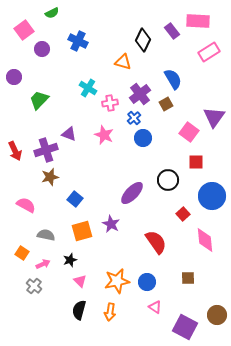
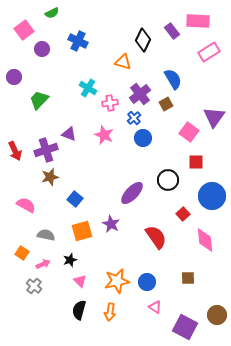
red semicircle at (156, 242): moved 5 px up
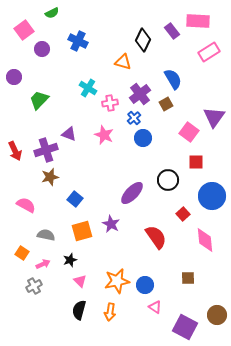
blue circle at (147, 282): moved 2 px left, 3 px down
gray cross at (34, 286): rotated 21 degrees clockwise
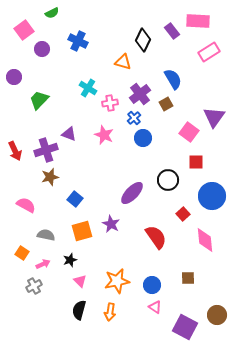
blue circle at (145, 285): moved 7 px right
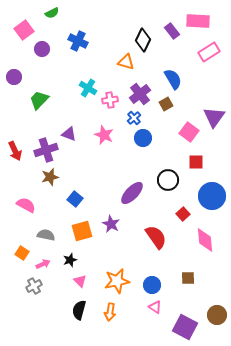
orange triangle at (123, 62): moved 3 px right
pink cross at (110, 103): moved 3 px up
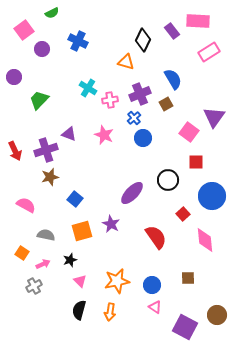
purple cross at (140, 94): rotated 15 degrees clockwise
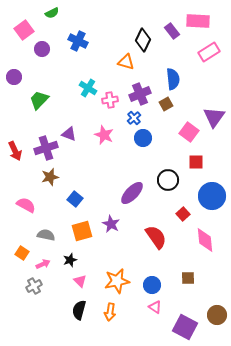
blue semicircle at (173, 79): rotated 25 degrees clockwise
purple cross at (46, 150): moved 2 px up
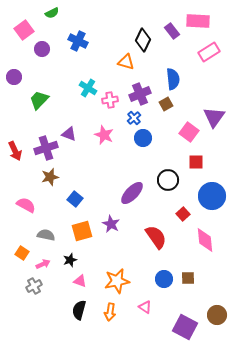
pink triangle at (80, 281): rotated 24 degrees counterclockwise
blue circle at (152, 285): moved 12 px right, 6 px up
pink triangle at (155, 307): moved 10 px left
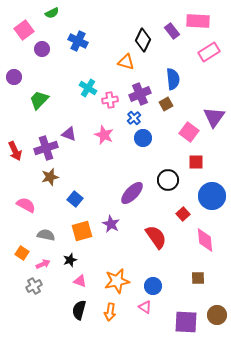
brown square at (188, 278): moved 10 px right
blue circle at (164, 279): moved 11 px left, 7 px down
purple square at (185, 327): moved 1 px right, 5 px up; rotated 25 degrees counterclockwise
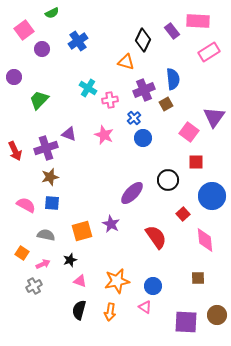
blue cross at (78, 41): rotated 30 degrees clockwise
purple cross at (140, 94): moved 4 px right, 4 px up
blue square at (75, 199): moved 23 px left, 4 px down; rotated 35 degrees counterclockwise
